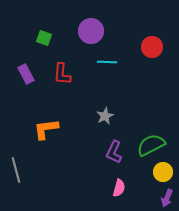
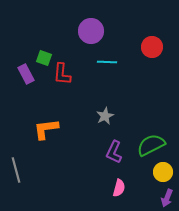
green square: moved 20 px down
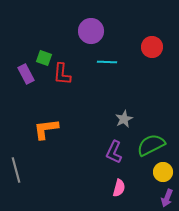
gray star: moved 19 px right, 3 px down
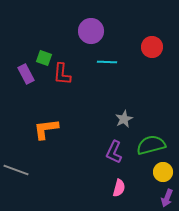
green semicircle: rotated 12 degrees clockwise
gray line: rotated 55 degrees counterclockwise
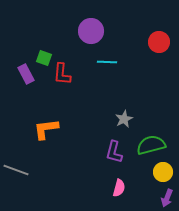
red circle: moved 7 px right, 5 px up
purple L-shape: rotated 10 degrees counterclockwise
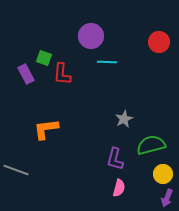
purple circle: moved 5 px down
purple L-shape: moved 1 px right, 7 px down
yellow circle: moved 2 px down
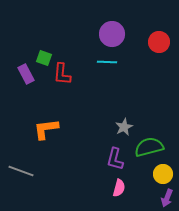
purple circle: moved 21 px right, 2 px up
gray star: moved 8 px down
green semicircle: moved 2 px left, 2 px down
gray line: moved 5 px right, 1 px down
